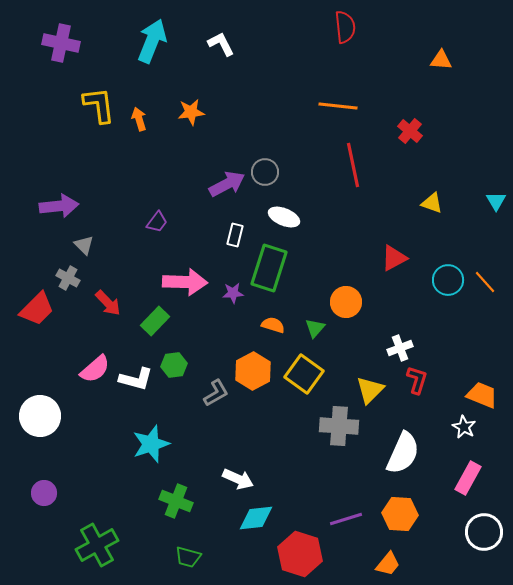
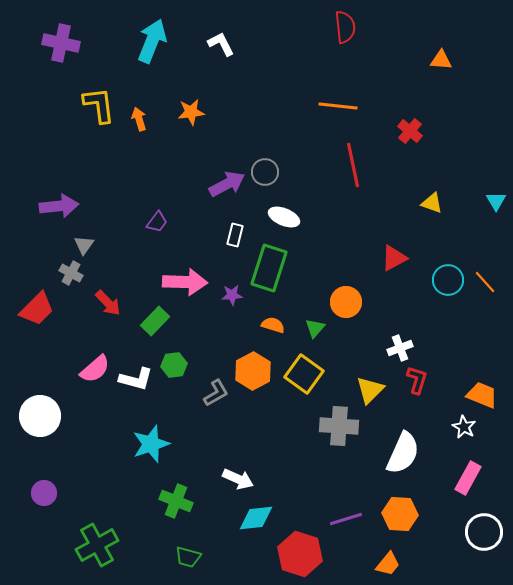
gray triangle at (84, 245): rotated 20 degrees clockwise
gray cross at (68, 278): moved 3 px right, 5 px up
purple star at (233, 293): moved 1 px left, 2 px down
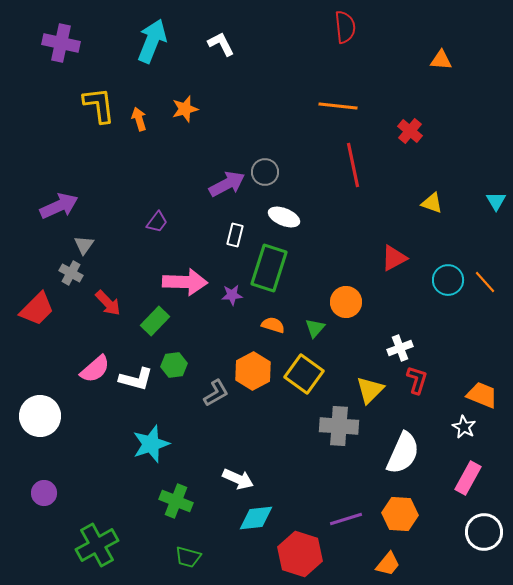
orange star at (191, 112): moved 6 px left, 3 px up; rotated 8 degrees counterclockwise
purple arrow at (59, 206): rotated 18 degrees counterclockwise
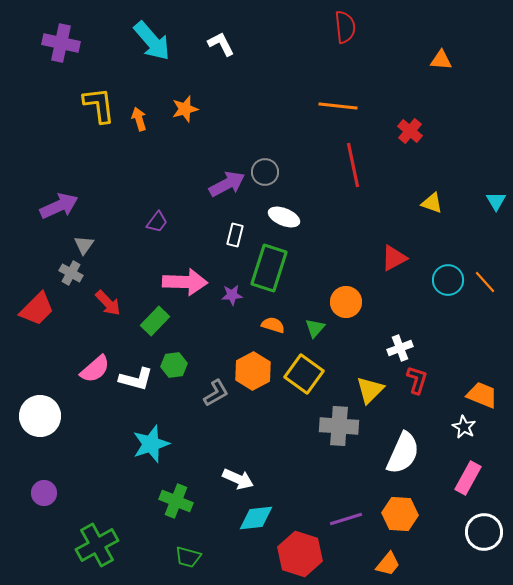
cyan arrow at (152, 41): rotated 117 degrees clockwise
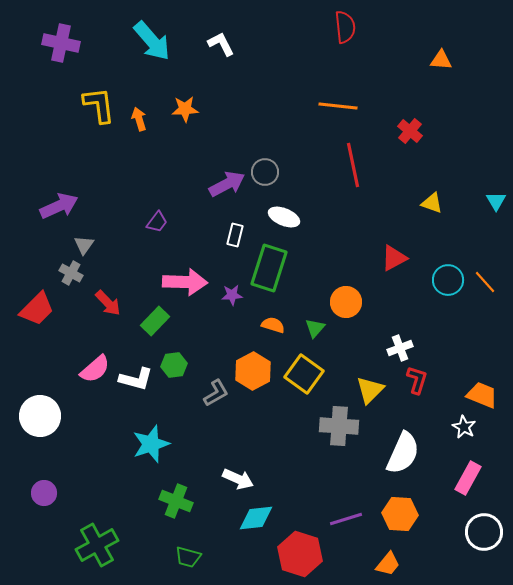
orange star at (185, 109): rotated 12 degrees clockwise
